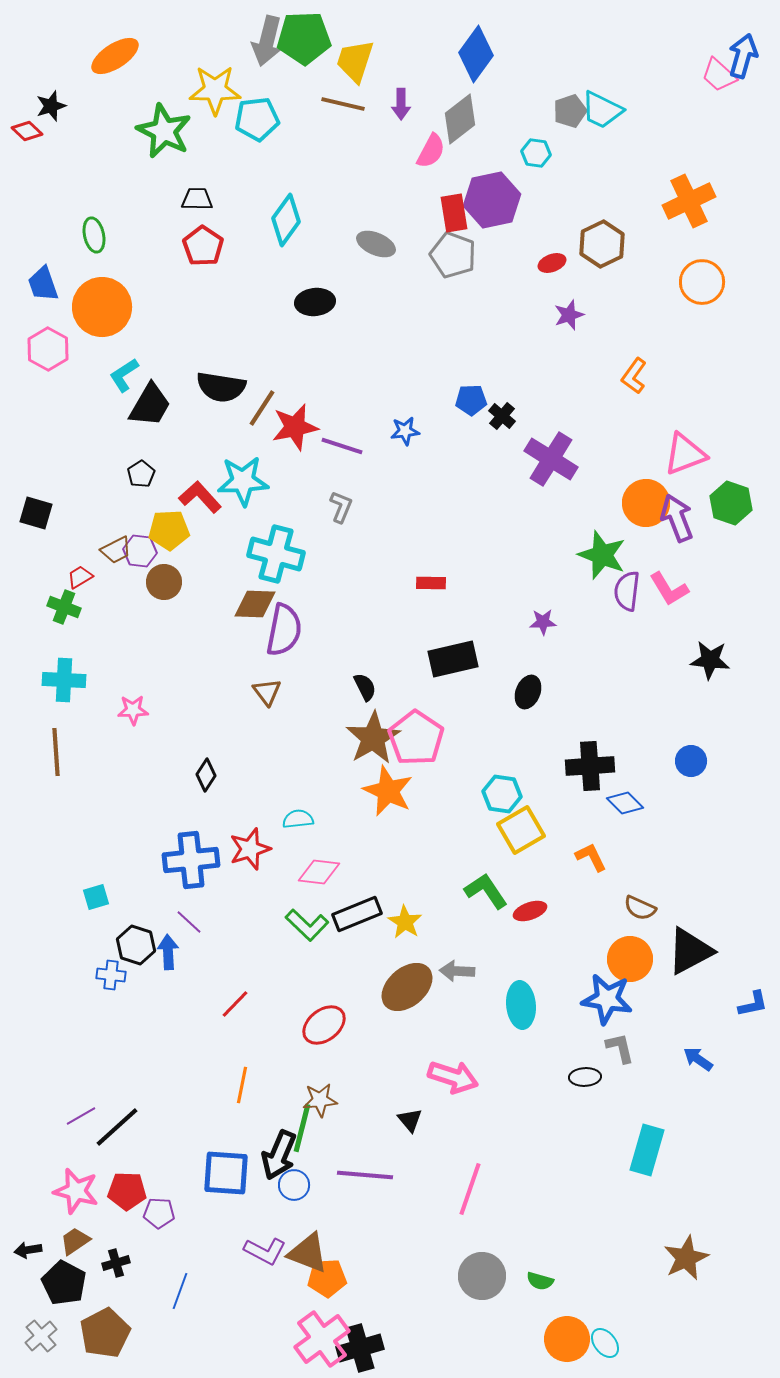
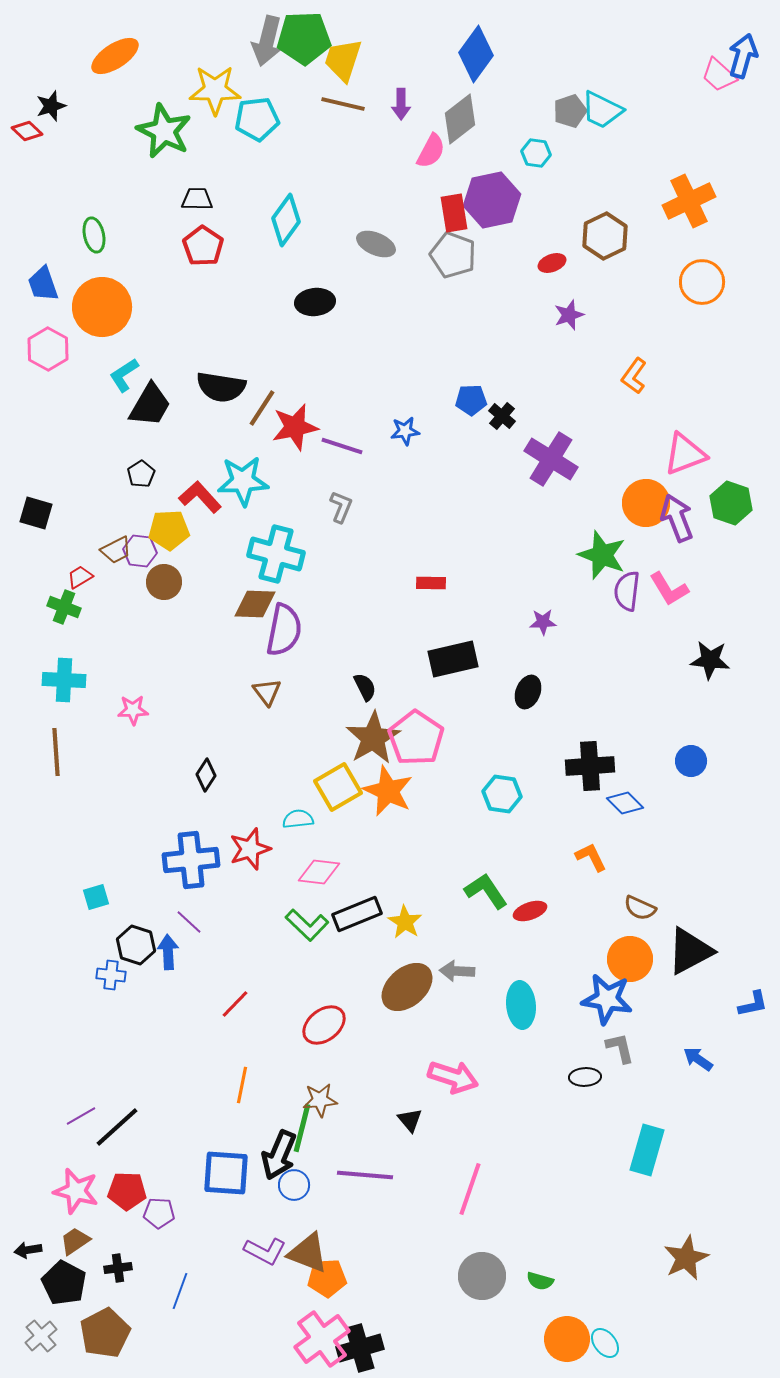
yellow trapezoid at (355, 61): moved 12 px left, 1 px up
brown hexagon at (602, 244): moved 3 px right, 8 px up
yellow square at (521, 830): moved 183 px left, 43 px up
black cross at (116, 1263): moved 2 px right, 5 px down; rotated 8 degrees clockwise
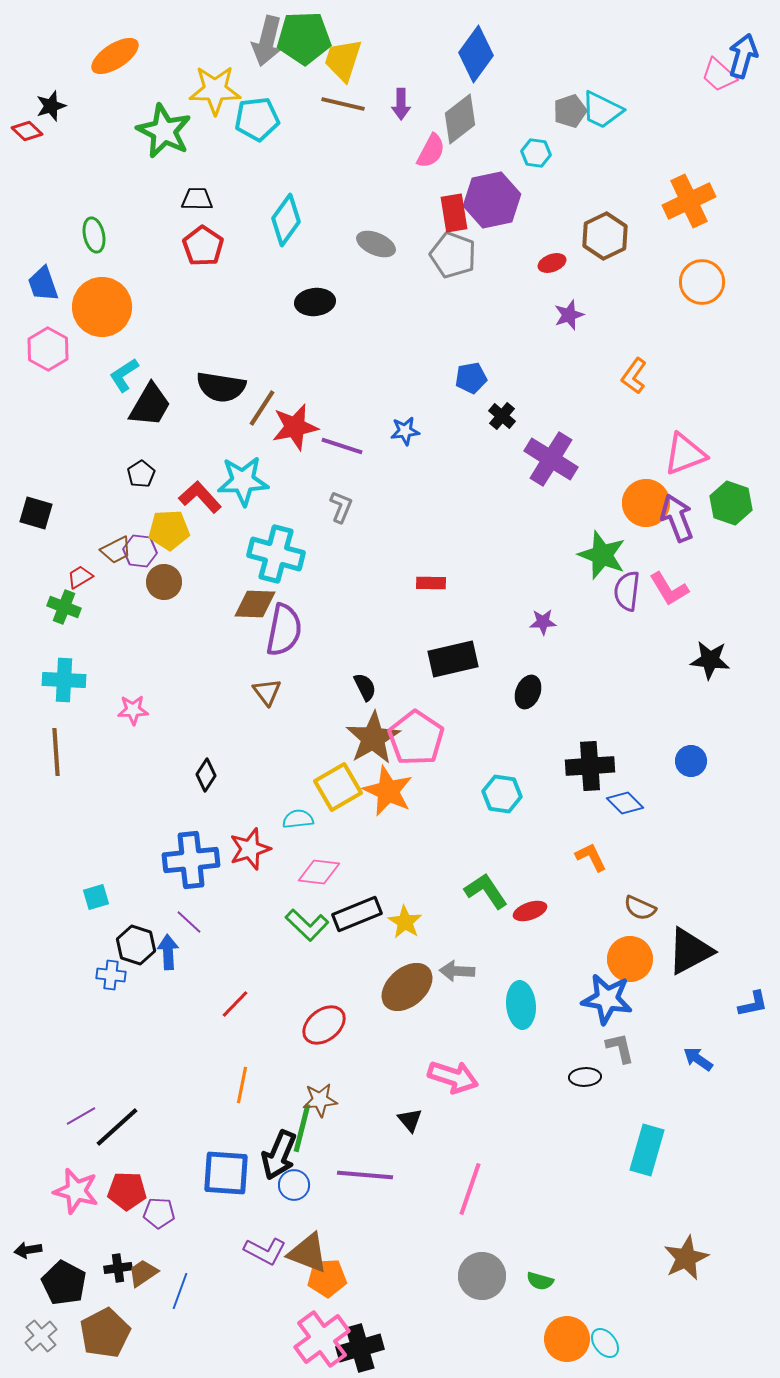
blue pentagon at (471, 400): moved 22 px up; rotated 8 degrees counterclockwise
brown trapezoid at (75, 1241): moved 68 px right, 32 px down
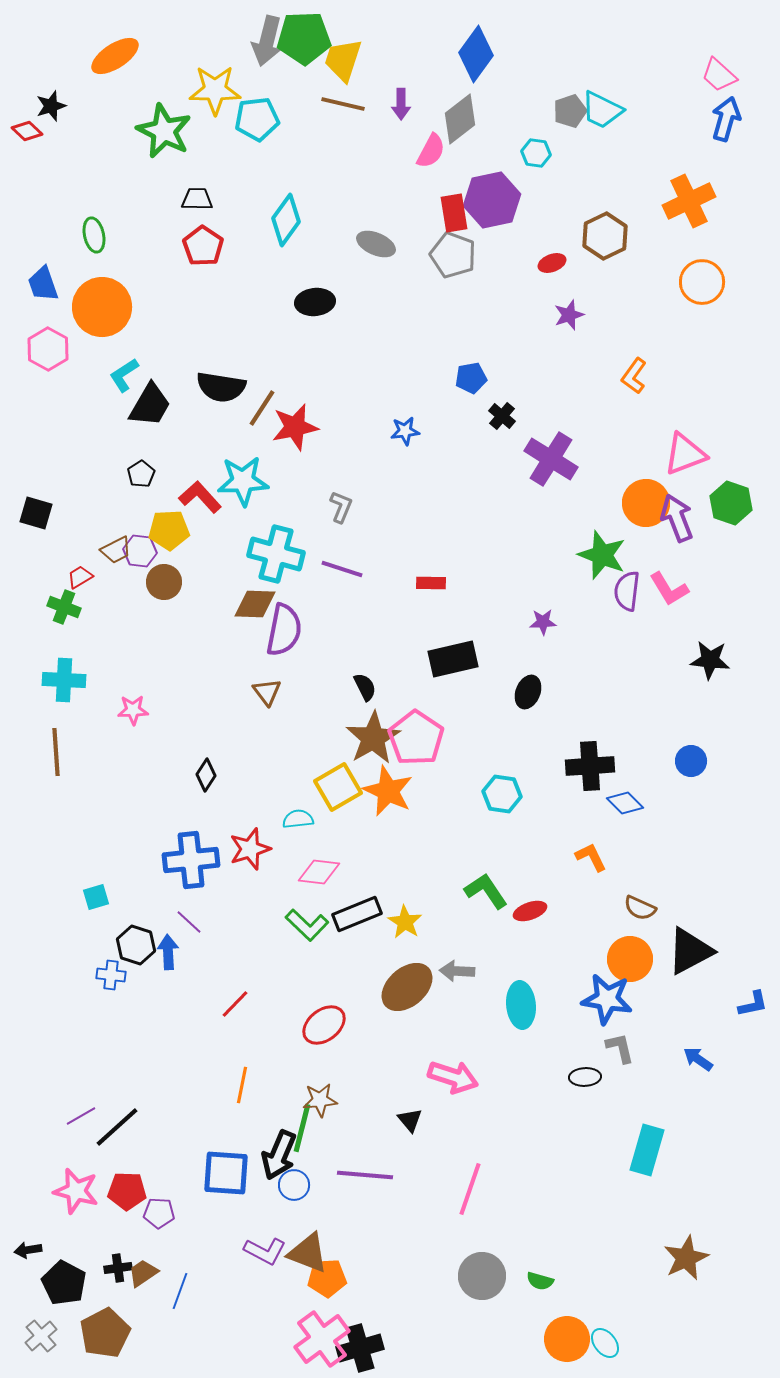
blue arrow at (743, 56): moved 17 px left, 63 px down
purple line at (342, 446): moved 123 px down
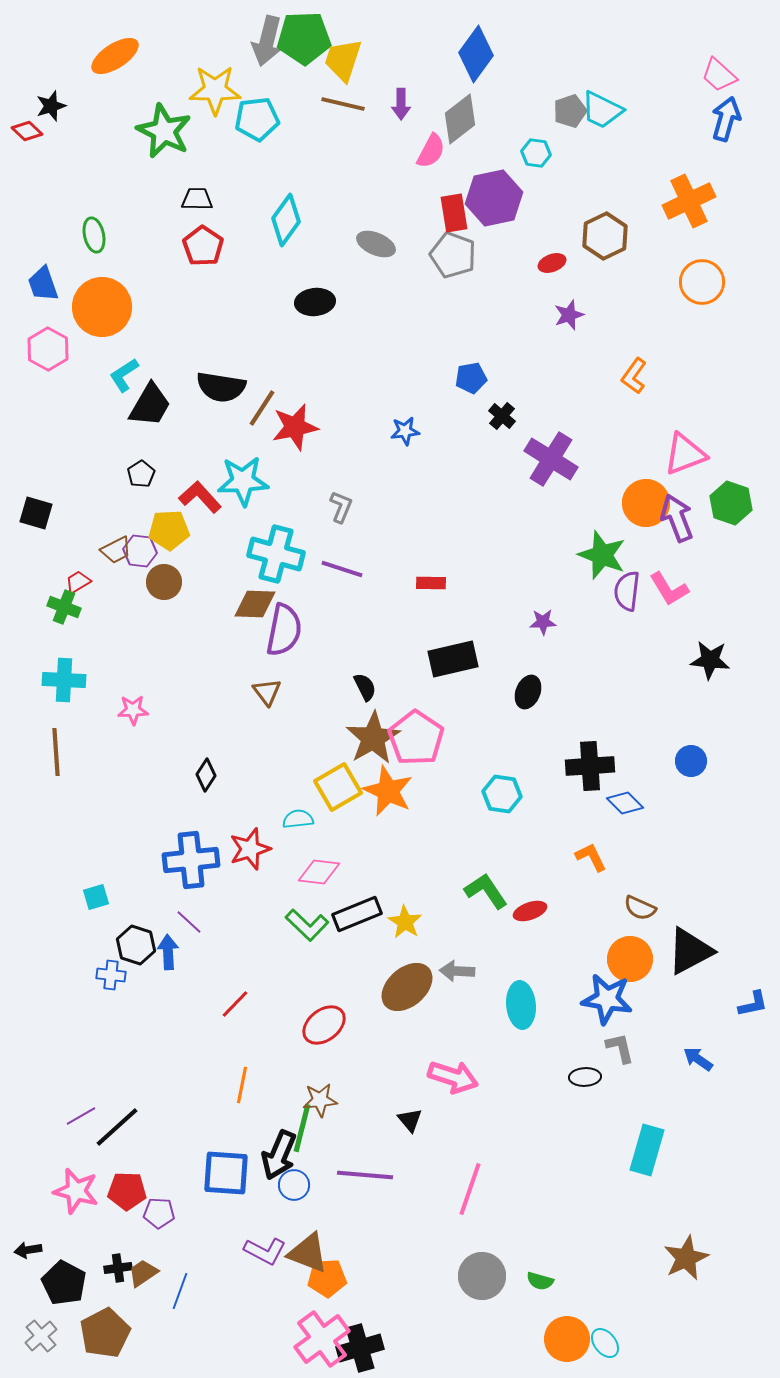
purple hexagon at (492, 200): moved 2 px right, 2 px up
red trapezoid at (80, 577): moved 2 px left, 5 px down
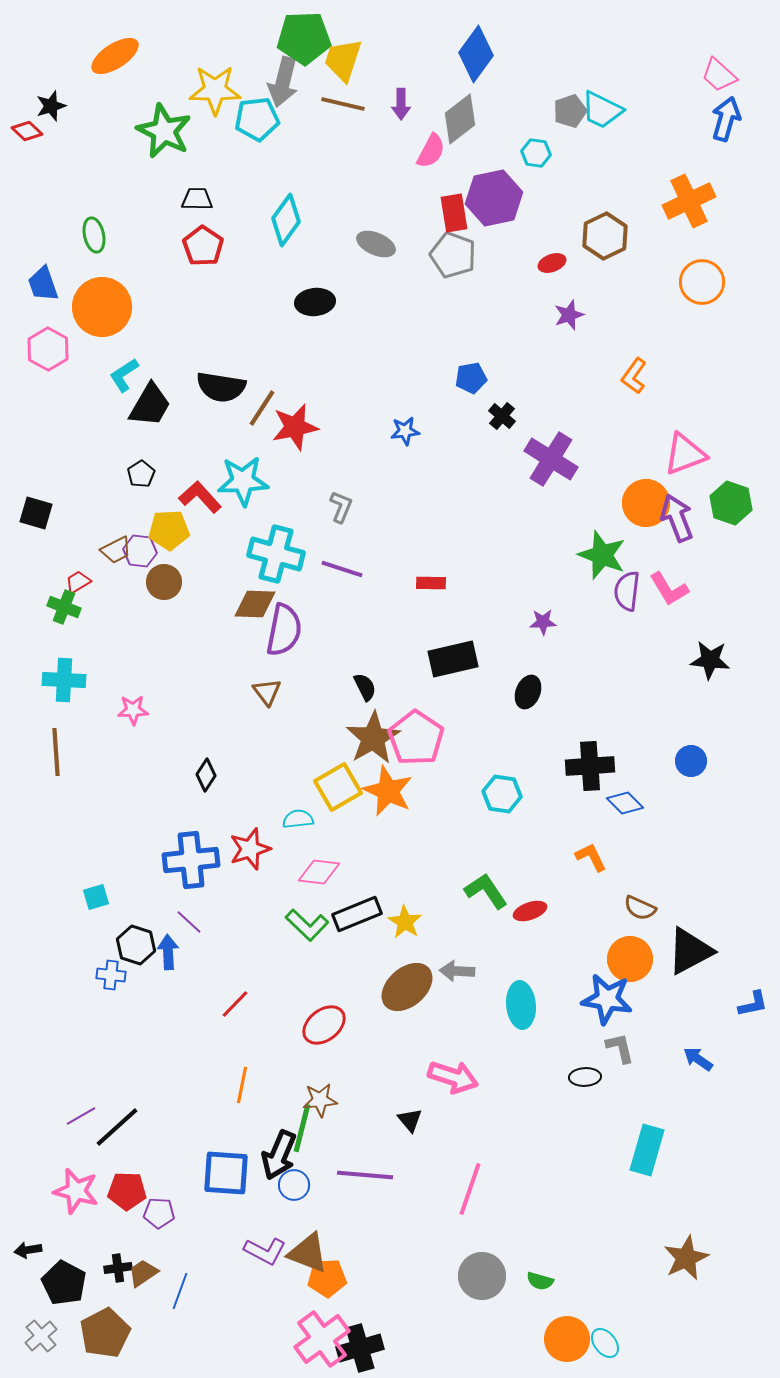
gray arrow at (267, 41): moved 16 px right, 41 px down
